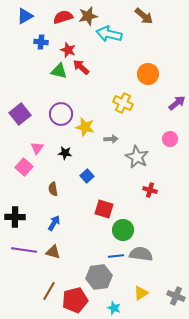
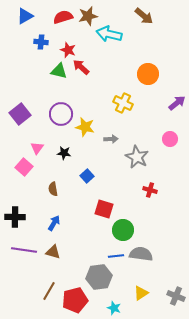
black star: moved 1 px left
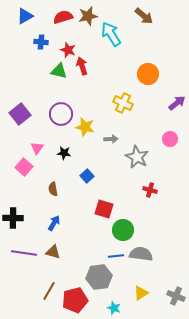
cyan arrow: moved 2 px right; rotated 45 degrees clockwise
red arrow: moved 1 px right, 1 px up; rotated 30 degrees clockwise
black cross: moved 2 px left, 1 px down
purple line: moved 3 px down
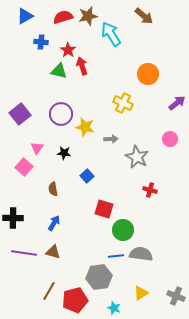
red star: rotated 14 degrees clockwise
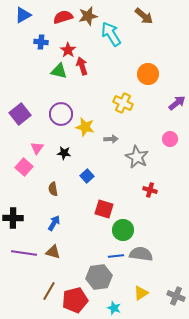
blue triangle: moved 2 px left, 1 px up
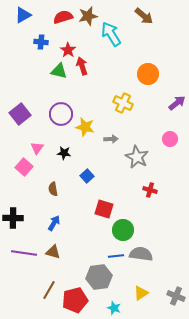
brown line: moved 1 px up
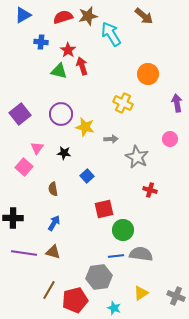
purple arrow: rotated 60 degrees counterclockwise
red square: rotated 30 degrees counterclockwise
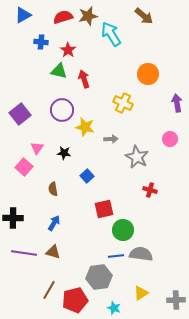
red arrow: moved 2 px right, 13 px down
purple circle: moved 1 px right, 4 px up
gray cross: moved 4 px down; rotated 24 degrees counterclockwise
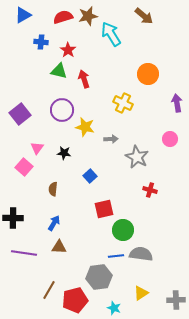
blue square: moved 3 px right
brown semicircle: rotated 16 degrees clockwise
brown triangle: moved 6 px right, 5 px up; rotated 14 degrees counterclockwise
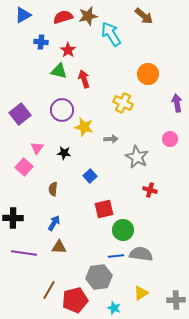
yellow star: moved 1 px left
